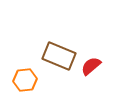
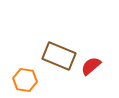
orange hexagon: rotated 15 degrees clockwise
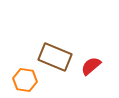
brown rectangle: moved 4 px left, 1 px down
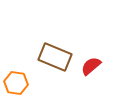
orange hexagon: moved 9 px left, 3 px down
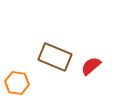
orange hexagon: moved 1 px right
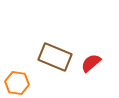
red semicircle: moved 3 px up
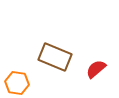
red semicircle: moved 5 px right, 6 px down
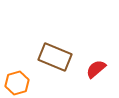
orange hexagon: rotated 25 degrees counterclockwise
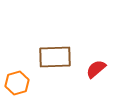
brown rectangle: rotated 24 degrees counterclockwise
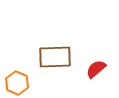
orange hexagon: rotated 20 degrees counterclockwise
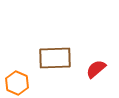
brown rectangle: moved 1 px down
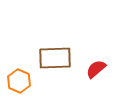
orange hexagon: moved 2 px right, 2 px up
